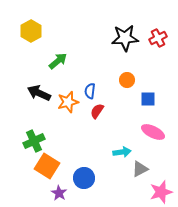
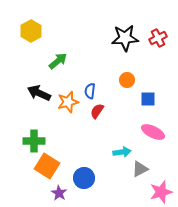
green cross: rotated 25 degrees clockwise
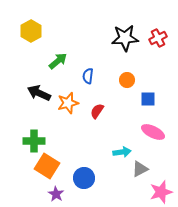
blue semicircle: moved 2 px left, 15 px up
orange star: moved 1 px down
purple star: moved 3 px left, 1 px down
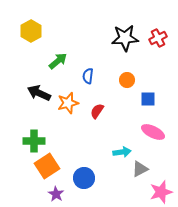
orange square: rotated 25 degrees clockwise
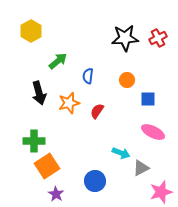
black arrow: rotated 130 degrees counterclockwise
orange star: moved 1 px right
cyan arrow: moved 1 px left, 1 px down; rotated 30 degrees clockwise
gray triangle: moved 1 px right, 1 px up
blue circle: moved 11 px right, 3 px down
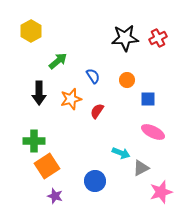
blue semicircle: moved 5 px right; rotated 140 degrees clockwise
black arrow: rotated 15 degrees clockwise
orange star: moved 2 px right, 4 px up
purple star: moved 1 px left, 2 px down; rotated 14 degrees counterclockwise
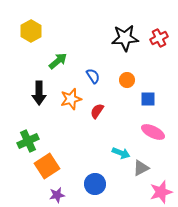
red cross: moved 1 px right
green cross: moved 6 px left; rotated 25 degrees counterclockwise
blue circle: moved 3 px down
purple star: moved 2 px right, 1 px up; rotated 28 degrees counterclockwise
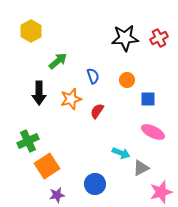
blue semicircle: rotated 14 degrees clockwise
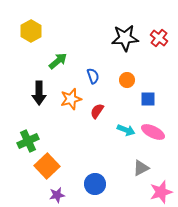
red cross: rotated 24 degrees counterclockwise
cyan arrow: moved 5 px right, 23 px up
orange square: rotated 10 degrees counterclockwise
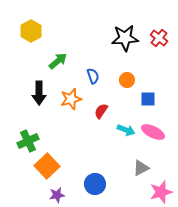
red semicircle: moved 4 px right
